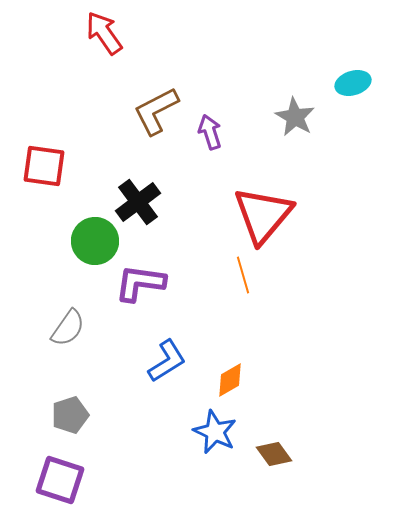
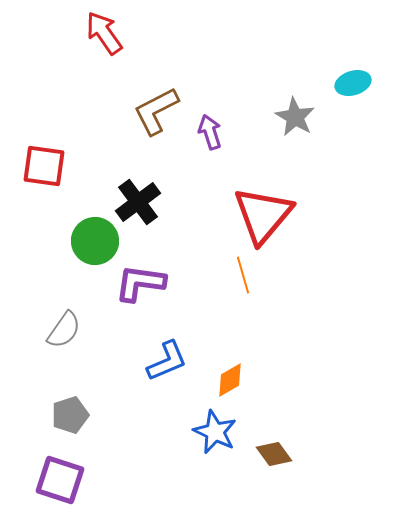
gray semicircle: moved 4 px left, 2 px down
blue L-shape: rotated 9 degrees clockwise
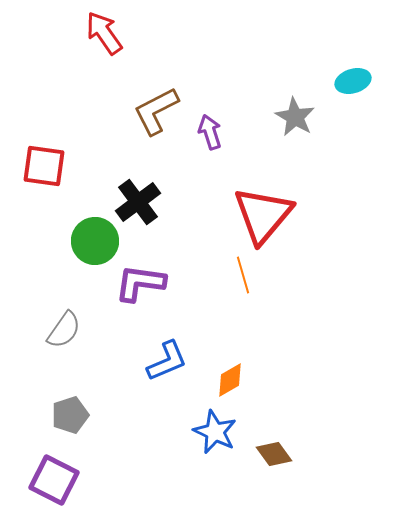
cyan ellipse: moved 2 px up
purple square: moved 6 px left; rotated 9 degrees clockwise
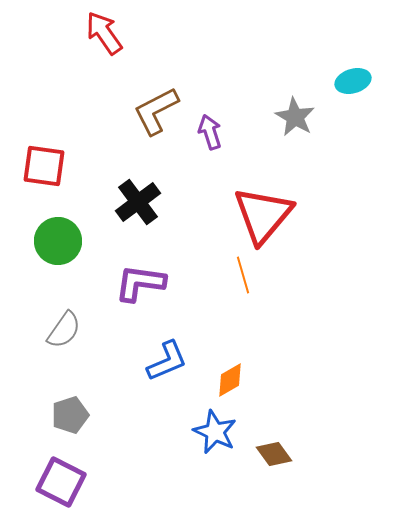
green circle: moved 37 px left
purple square: moved 7 px right, 2 px down
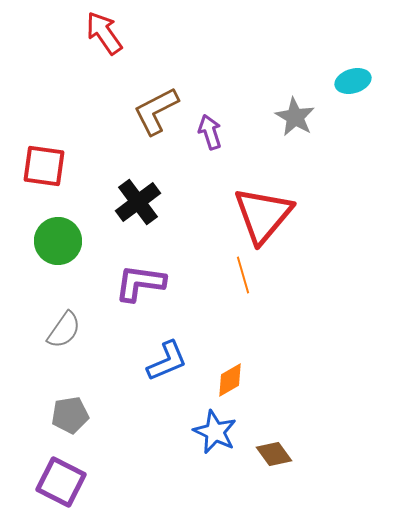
gray pentagon: rotated 9 degrees clockwise
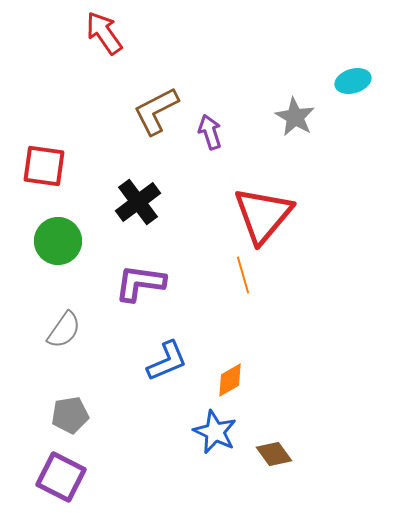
purple square: moved 5 px up
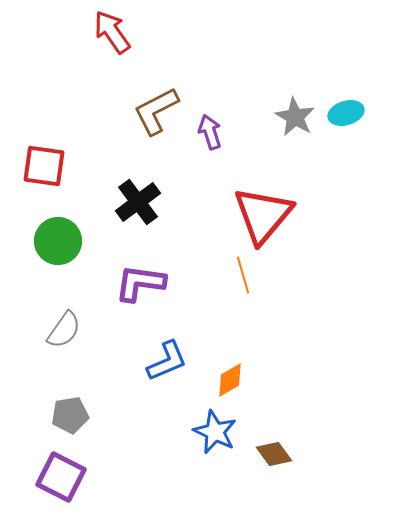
red arrow: moved 8 px right, 1 px up
cyan ellipse: moved 7 px left, 32 px down
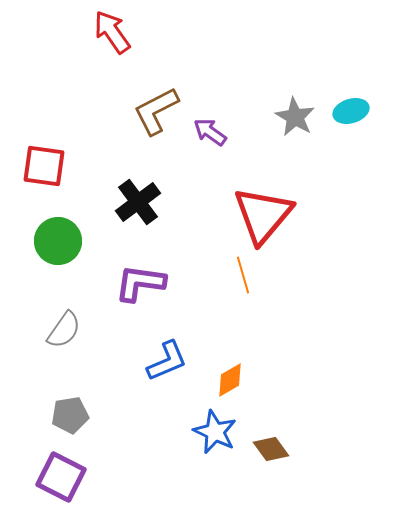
cyan ellipse: moved 5 px right, 2 px up
purple arrow: rotated 36 degrees counterclockwise
brown diamond: moved 3 px left, 5 px up
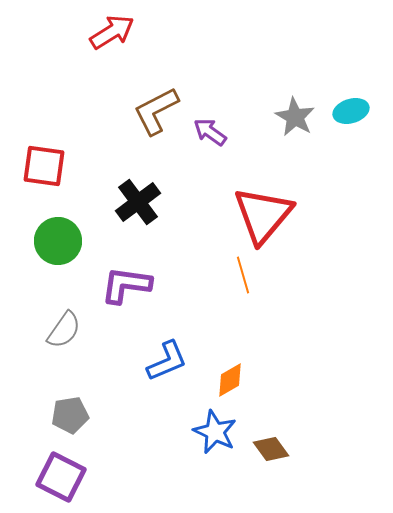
red arrow: rotated 93 degrees clockwise
purple L-shape: moved 14 px left, 2 px down
